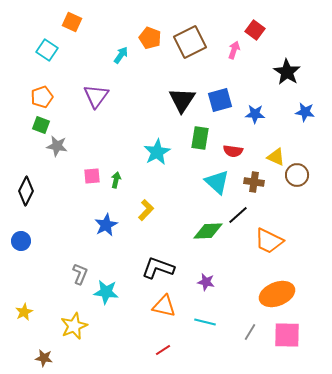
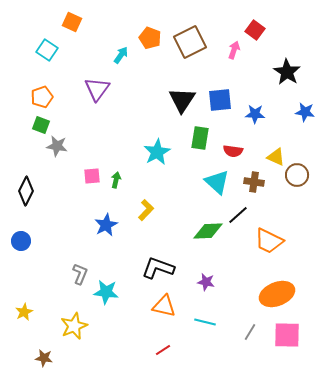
purple triangle at (96, 96): moved 1 px right, 7 px up
blue square at (220, 100): rotated 10 degrees clockwise
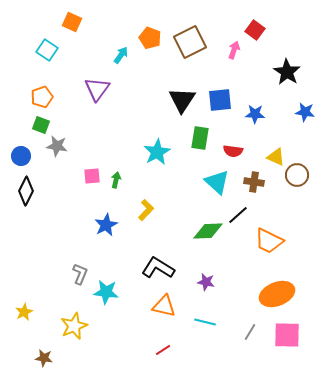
blue circle at (21, 241): moved 85 px up
black L-shape at (158, 268): rotated 12 degrees clockwise
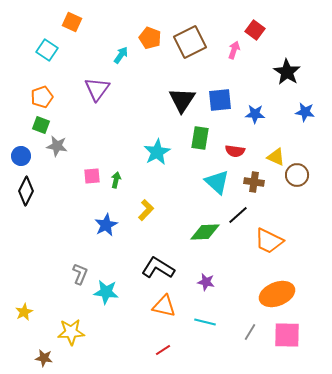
red semicircle at (233, 151): moved 2 px right
green diamond at (208, 231): moved 3 px left, 1 px down
yellow star at (74, 326): moved 3 px left, 6 px down; rotated 20 degrees clockwise
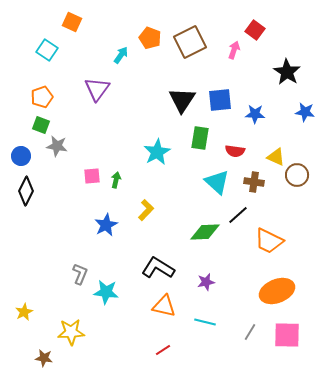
purple star at (206, 282): rotated 24 degrees counterclockwise
orange ellipse at (277, 294): moved 3 px up
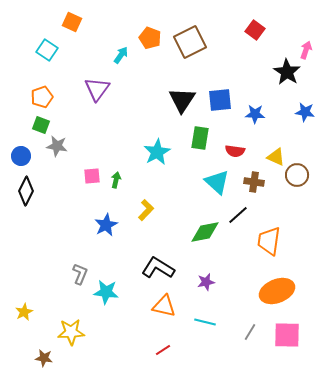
pink arrow at (234, 50): moved 72 px right
green diamond at (205, 232): rotated 8 degrees counterclockwise
orange trapezoid at (269, 241): rotated 72 degrees clockwise
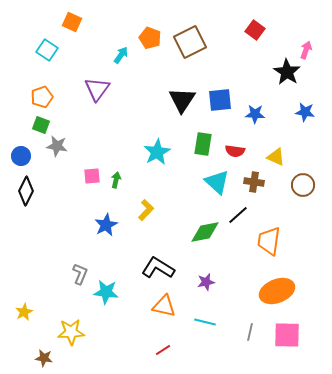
green rectangle at (200, 138): moved 3 px right, 6 px down
brown circle at (297, 175): moved 6 px right, 10 px down
gray line at (250, 332): rotated 18 degrees counterclockwise
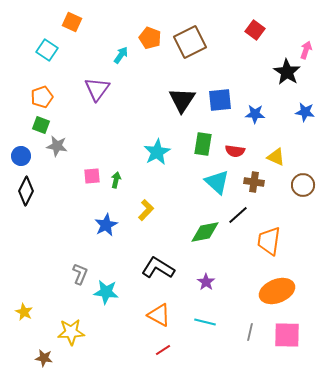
purple star at (206, 282): rotated 24 degrees counterclockwise
orange triangle at (164, 306): moved 5 px left, 9 px down; rotated 15 degrees clockwise
yellow star at (24, 312): rotated 18 degrees counterclockwise
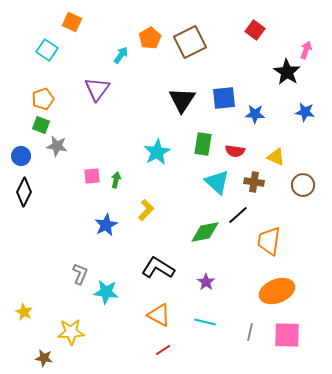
orange pentagon at (150, 38): rotated 20 degrees clockwise
orange pentagon at (42, 97): moved 1 px right, 2 px down
blue square at (220, 100): moved 4 px right, 2 px up
black diamond at (26, 191): moved 2 px left, 1 px down
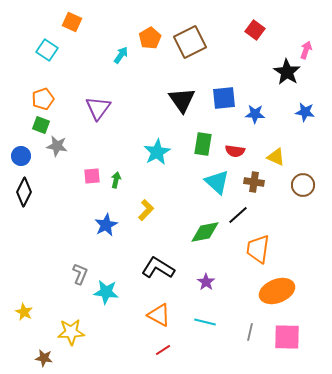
purple triangle at (97, 89): moved 1 px right, 19 px down
black triangle at (182, 100): rotated 8 degrees counterclockwise
orange trapezoid at (269, 241): moved 11 px left, 8 px down
pink square at (287, 335): moved 2 px down
